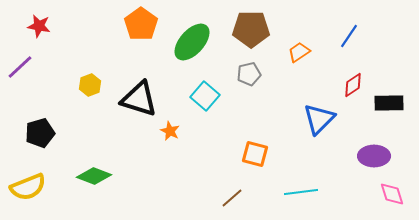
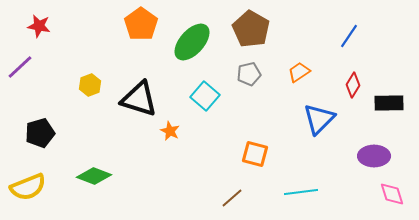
brown pentagon: rotated 30 degrees clockwise
orange trapezoid: moved 20 px down
red diamond: rotated 25 degrees counterclockwise
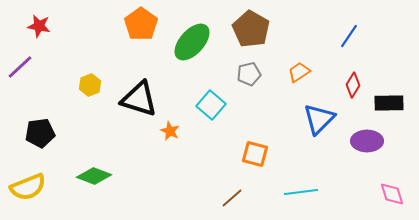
cyan square: moved 6 px right, 9 px down
black pentagon: rotated 8 degrees clockwise
purple ellipse: moved 7 px left, 15 px up
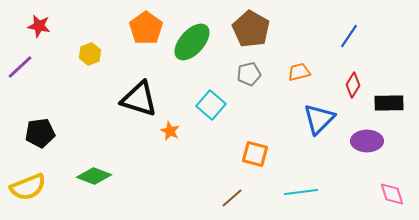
orange pentagon: moved 5 px right, 4 px down
orange trapezoid: rotated 20 degrees clockwise
yellow hexagon: moved 31 px up
